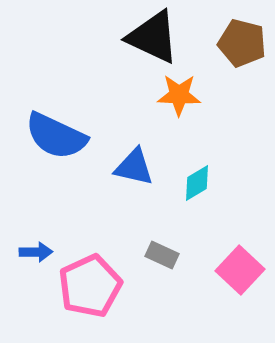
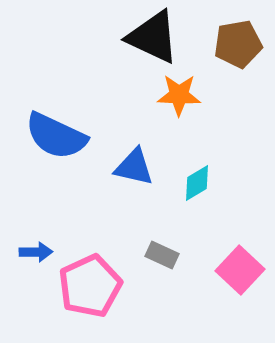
brown pentagon: moved 4 px left, 1 px down; rotated 24 degrees counterclockwise
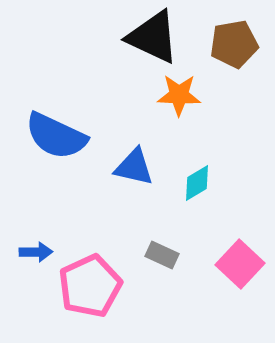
brown pentagon: moved 4 px left
pink square: moved 6 px up
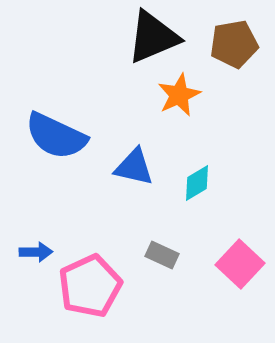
black triangle: rotated 48 degrees counterclockwise
orange star: rotated 27 degrees counterclockwise
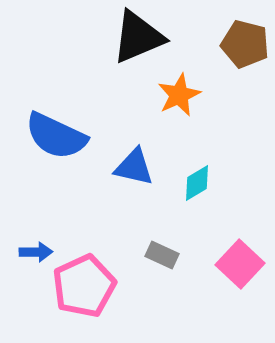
black triangle: moved 15 px left
brown pentagon: moved 11 px right; rotated 24 degrees clockwise
pink pentagon: moved 6 px left
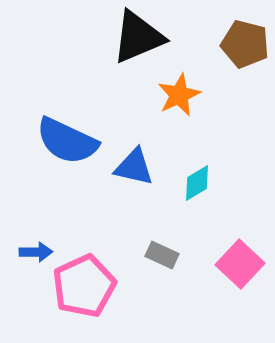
blue semicircle: moved 11 px right, 5 px down
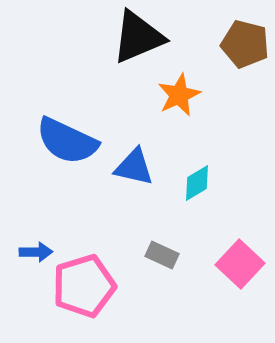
pink pentagon: rotated 8 degrees clockwise
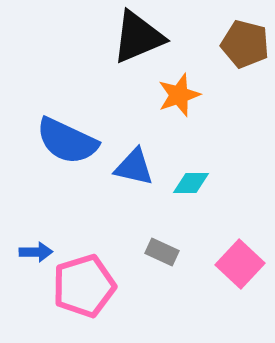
orange star: rotated 6 degrees clockwise
cyan diamond: moved 6 px left; rotated 30 degrees clockwise
gray rectangle: moved 3 px up
